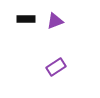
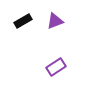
black rectangle: moved 3 px left, 2 px down; rotated 30 degrees counterclockwise
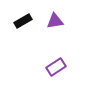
purple triangle: rotated 12 degrees clockwise
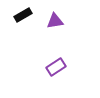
black rectangle: moved 6 px up
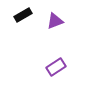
purple triangle: rotated 12 degrees counterclockwise
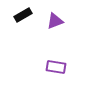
purple rectangle: rotated 42 degrees clockwise
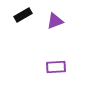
purple rectangle: rotated 12 degrees counterclockwise
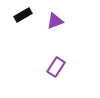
purple rectangle: rotated 54 degrees counterclockwise
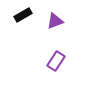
purple rectangle: moved 6 px up
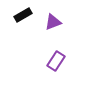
purple triangle: moved 2 px left, 1 px down
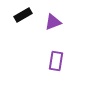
purple rectangle: rotated 24 degrees counterclockwise
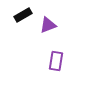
purple triangle: moved 5 px left, 3 px down
